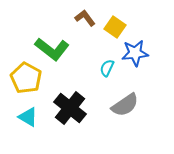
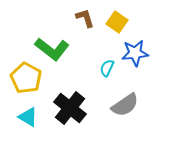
brown L-shape: rotated 20 degrees clockwise
yellow square: moved 2 px right, 5 px up
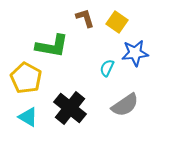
green L-shape: moved 3 px up; rotated 28 degrees counterclockwise
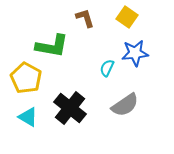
yellow square: moved 10 px right, 5 px up
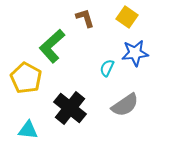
green L-shape: rotated 128 degrees clockwise
cyan triangle: moved 13 px down; rotated 25 degrees counterclockwise
